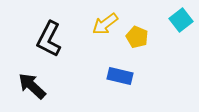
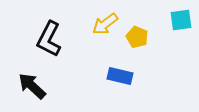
cyan square: rotated 30 degrees clockwise
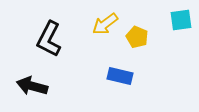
black arrow: rotated 28 degrees counterclockwise
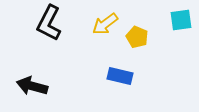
black L-shape: moved 16 px up
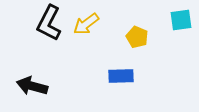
yellow arrow: moved 19 px left
blue rectangle: moved 1 px right; rotated 15 degrees counterclockwise
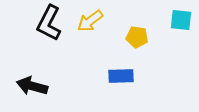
cyan square: rotated 15 degrees clockwise
yellow arrow: moved 4 px right, 3 px up
yellow pentagon: rotated 15 degrees counterclockwise
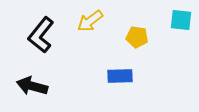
black L-shape: moved 8 px left, 12 px down; rotated 12 degrees clockwise
blue rectangle: moved 1 px left
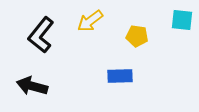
cyan square: moved 1 px right
yellow pentagon: moved 1 px up
